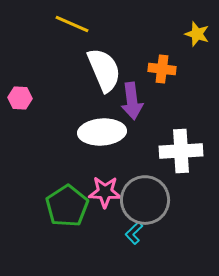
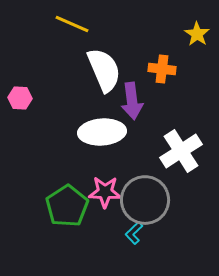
yellow star: rotated 15 degrees clockwise
white cross: rotated 30 degrees counterclockwise
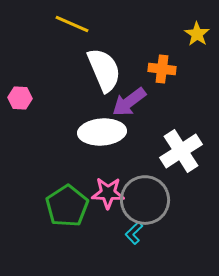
purple arrow: moved 3 px left, 1 px down; rotated 60 degrees clockwise
pink star: moved 3 px right, 1 px down
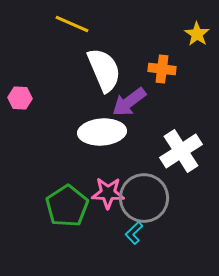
gray circle: moved 1 px left, 2 px up
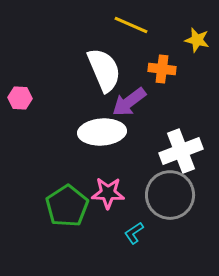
yellow line: moved 59 px right, 1 px down
yellow star: moved 6 px down; rotated 20 degrees counterclockwise
white cross: rotated 12 degrees clockwise
gray circle: moved 26 px right, 3 px up
cyan L-shape: rotated 10 degrees clockwise
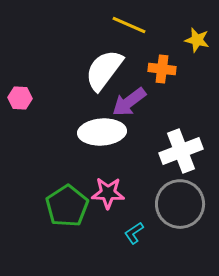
yellow line: moved 2 px left
white semicircle: rotated 120 degrees counterclockwise
gray circle: moved 10 px right, 9 px down
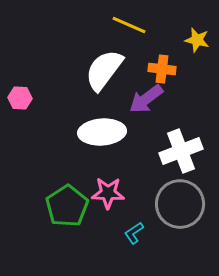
purple arrow: moved 17 px right, 3 px up
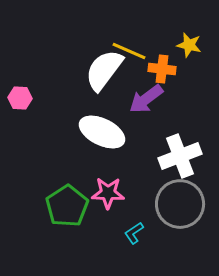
yellow line: moved 26 px down
yellow star: moved 8 px left, 5 px down
white ellipse: rotated 30 degrees clockwise
white cross: moved 1 px left, 5 px down
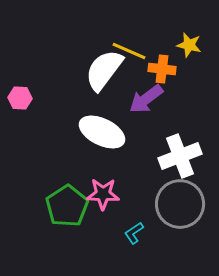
pink star: moved 5 px left, 1 px down
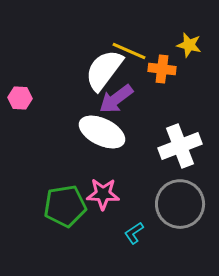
purple arrow: moved 30 px left
white cross: moved 10 px up
green pentagon: moved 2 px left; rotated 24 degrees clockwise
